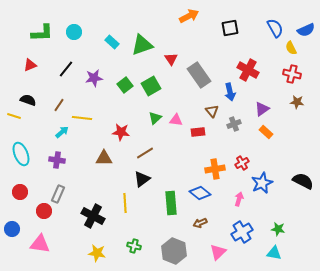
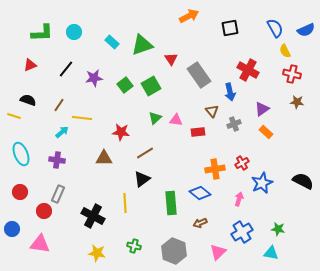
yellow semicircle at (291, 48): moved 6 px left, 3 px down
cyan triangle at (274, 253): moved 3 px left
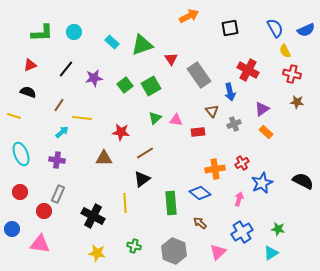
black semicircle at (28, 100): moved 8 px up
brown arrow at (200, 223): rotated 64 degrees clockwise
cyan triangle at (271, 253): rotated 42 degrees counterclockwise
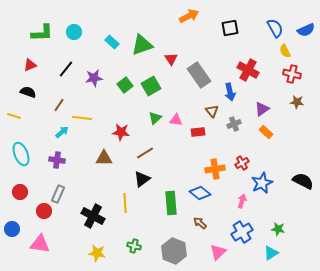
pink arrow at (239, 199): moved 3 px right, 2 px down
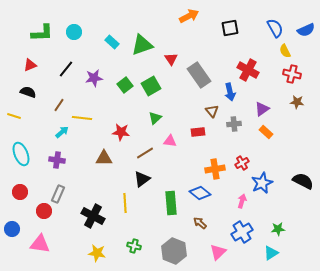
pink triangle at (176, 120): moved 6 px left, 21 px down
gray cross at (234, 124): rotated 16 degrees clockwise
green star at (278, 229): rotated 16 degrees counterclockwise
